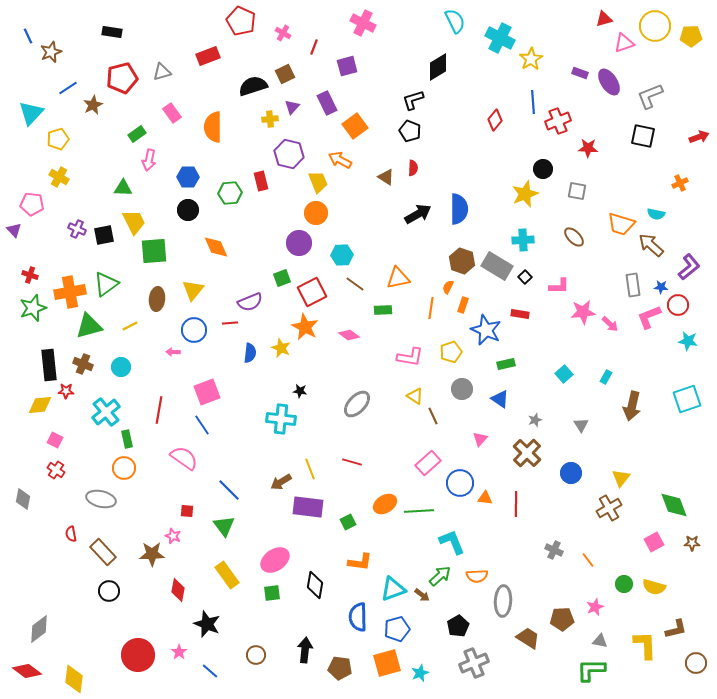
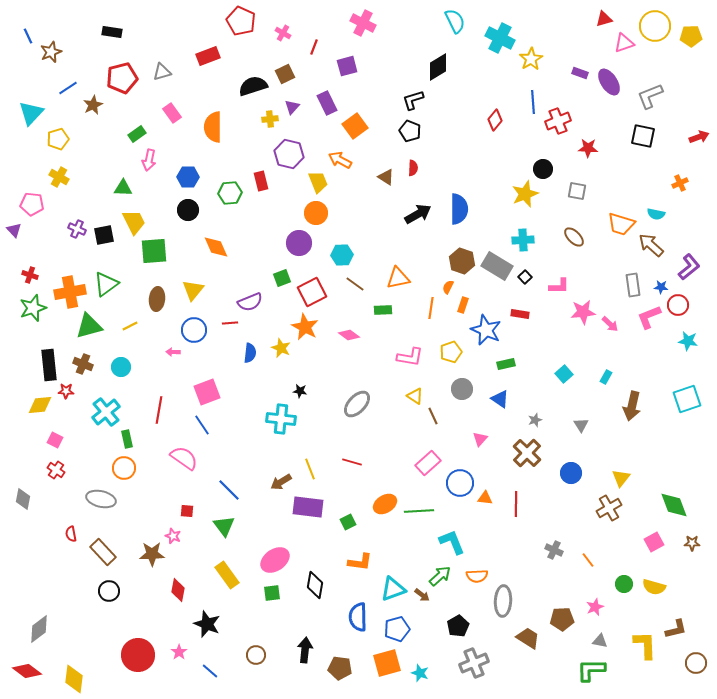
cyan star at (420, 673): rotated 30 degrees counterclockwise
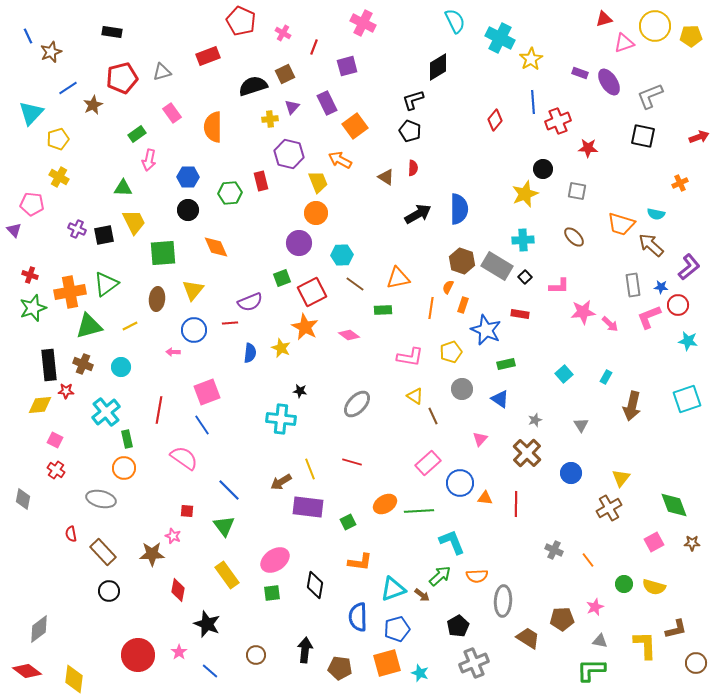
green square at (154, 251): moved 9 px right, 2 px down
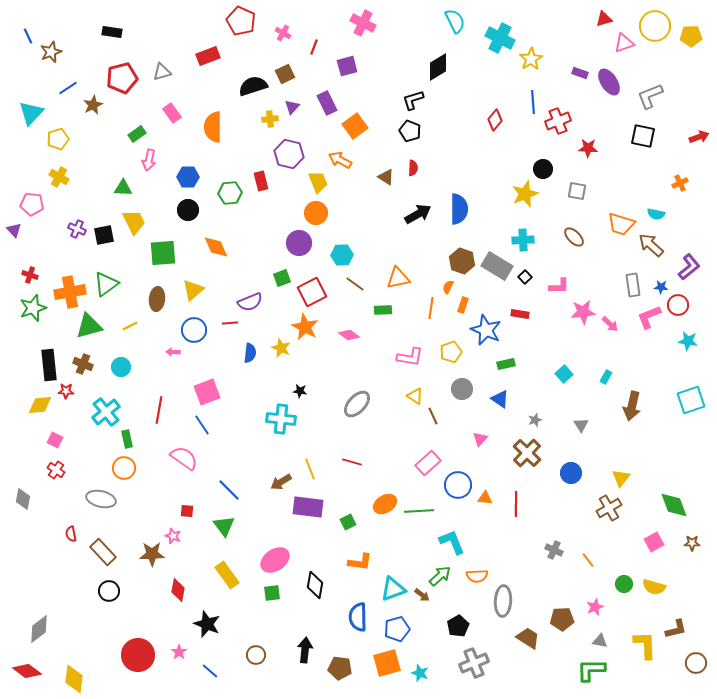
yellow triangle at (193, 290): rotated 10 degrees clockwise
cyan square at (687, 399): moved 4 px right, 1 px down
blue circle at (460, 483): moved 2 px left, 2 px down
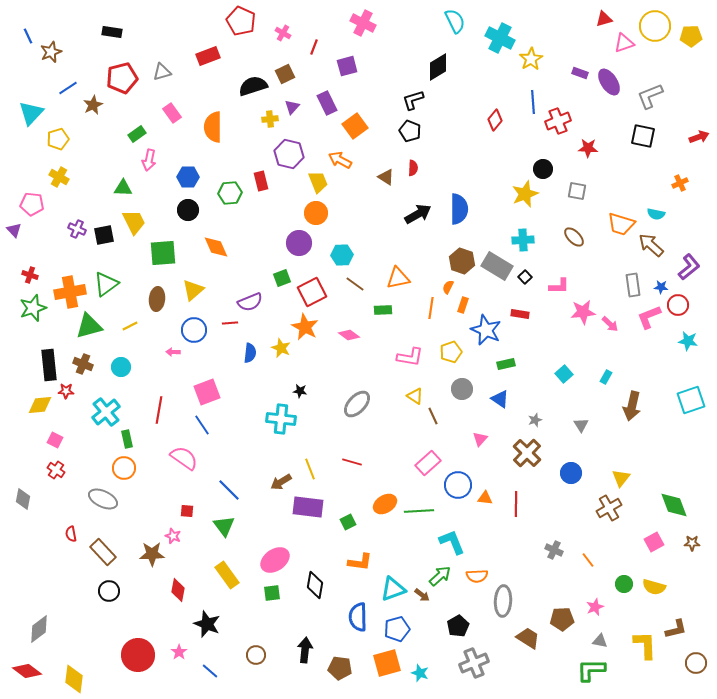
gray ellipse at (101, 499): moved 2 px right; rotated 12 degrees clockwise
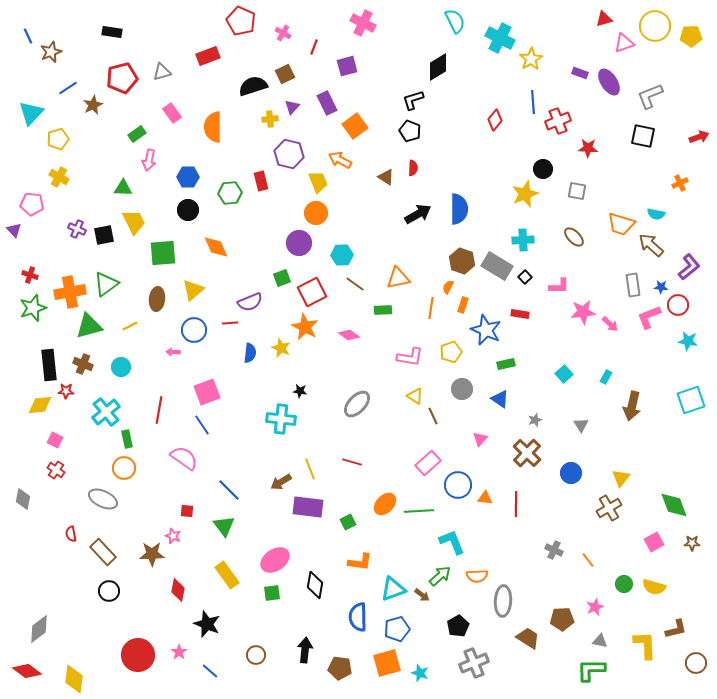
orange ellipse at (385, 504): rotated 15 degrees counterclockwise
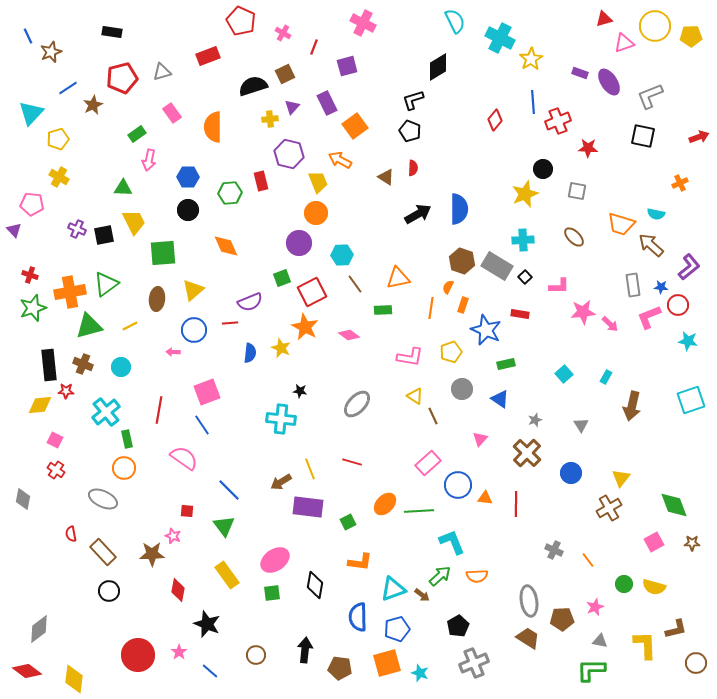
orange diamond at (216, 247): moved 10 px right, 1 px up
brown line at (355, 284): rotated 18 degrees clockwise
gray ellipse at (503, 601): moved 26 px right; rotated 12 degrees counterclockwise
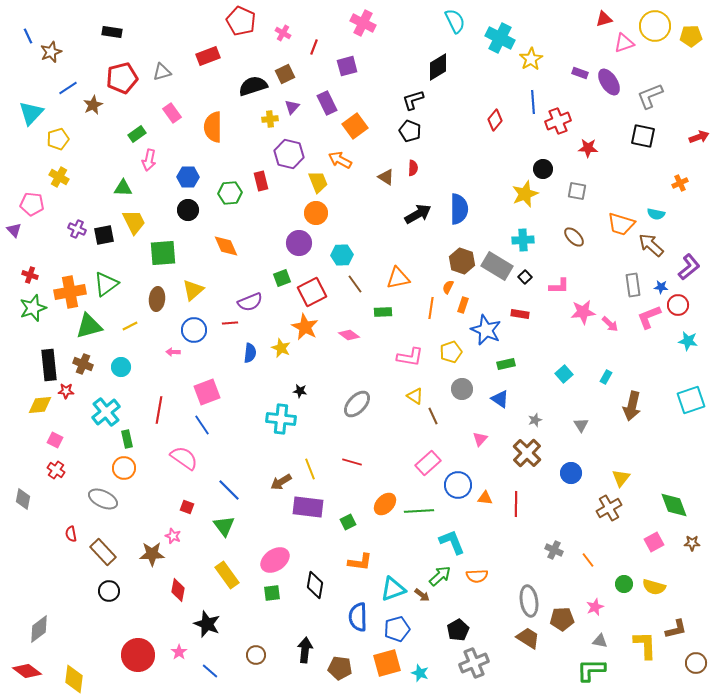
green rectangle at (383, 310): moved 2 px down
red square at (187, 511): moved 4 px up; rotated 16 degrees clockwise
black pentagon at (458, 626): moved 4 px down
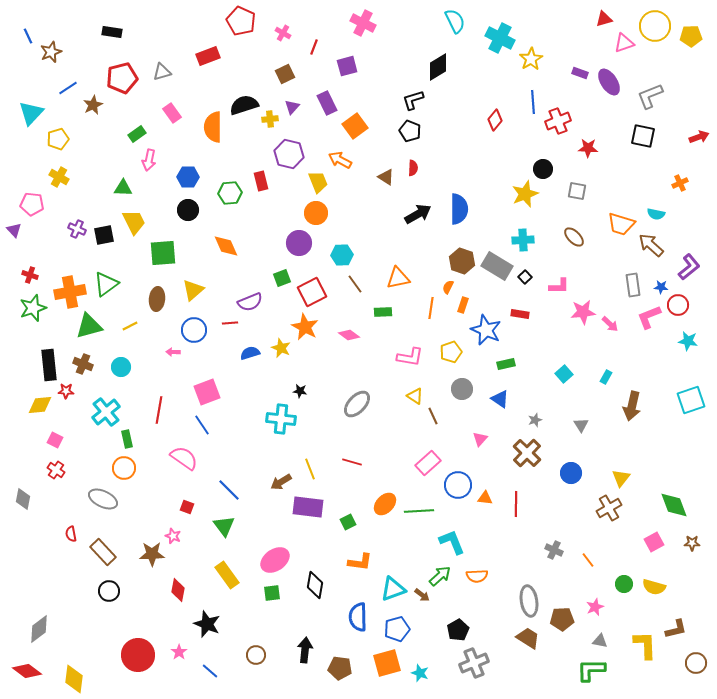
black semicircle at (253, 86): moved 9 px left, 19 px down
blue semicircle at (250, 353): rotated 114 degrees counterclockwise
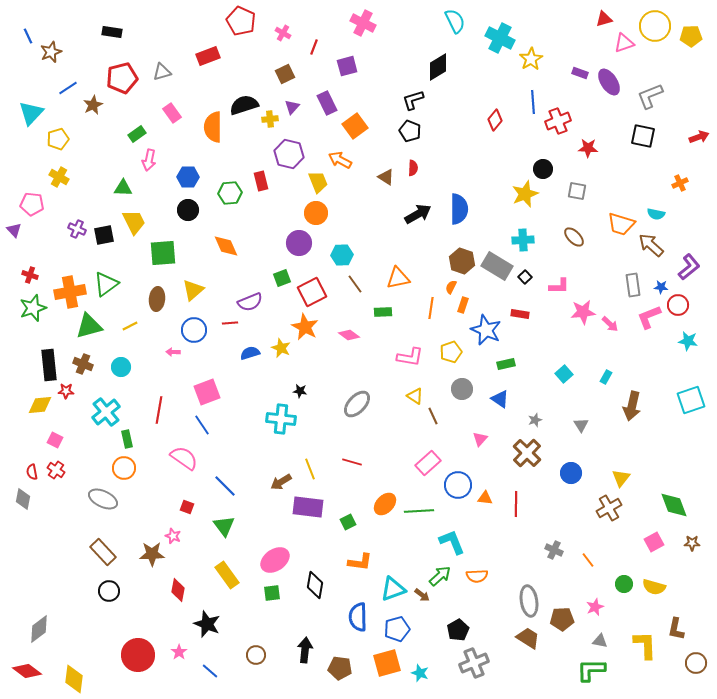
orange semicircle at (448, 287): moved 3 px right
blue line at (229, 490): moved 4 px left, 4 px up
red semicircle at (71, 534): moved 39 px left, 62 px up
brown L-shape at (676, 629): rotated 115 degrees clockwise
